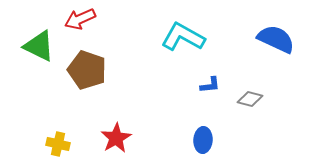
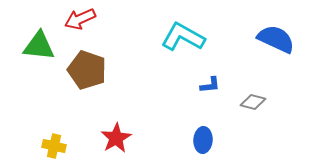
green triangle: rotated 20 degrees counterclockwise
gray diamond: moved 3 px right, 3 px down
yellow cross: moved 4 px left, 2 px down
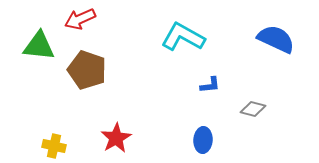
gray diamond: moved 7 px down
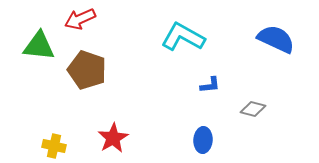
red star: moved 3 px left
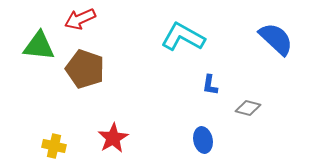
blue semicircle: rotated 18 degrees clockwise
brown pentagon: moved 2 px left, 1 px up
blue L-shape: rotated 105 degrees clockwise
gray diamond: moved 5 px left, 1 px up
blue ellipse: rotated 15 degrees counterclockwise
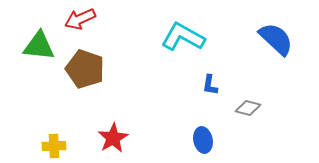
yellow cross: rotated 15 degrees counterclockwise
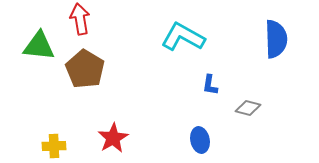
red arrow: rotated 104 degrees clockwise
blue semicircle: rotated 45 degrees clockwise
brown pentagon: rotated 12 degrees clockwise
blue ellipse: moved 3 px left
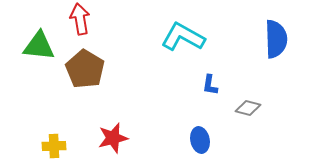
red star: rotated 16 degrees clockwise
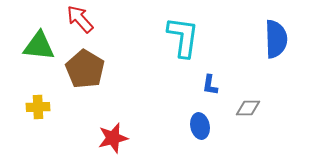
red arrow: rotated 32 degrees counterclockwise
cyan L-shape: rotated 69 degrees clockwise
gray diamond: rotated 15 degrees counterclockwise
blue ellipse: moved 14 px up
yellow cross: moved 16 px left, 39 px up
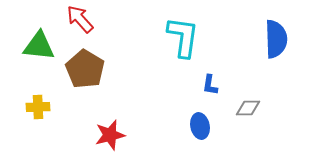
red star: moved 3 px left, 3 px up
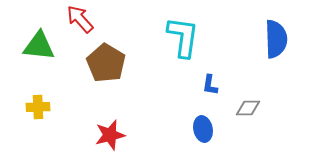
brown pentagon: moved 21 px right, 6 px up
blue ellipse: moved 3 px right, 3 px down
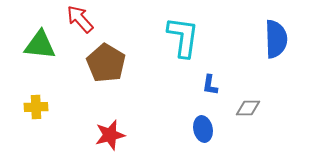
green triangle: moved 1 px right, 1 px up
yellow cross: moved 2 px left
